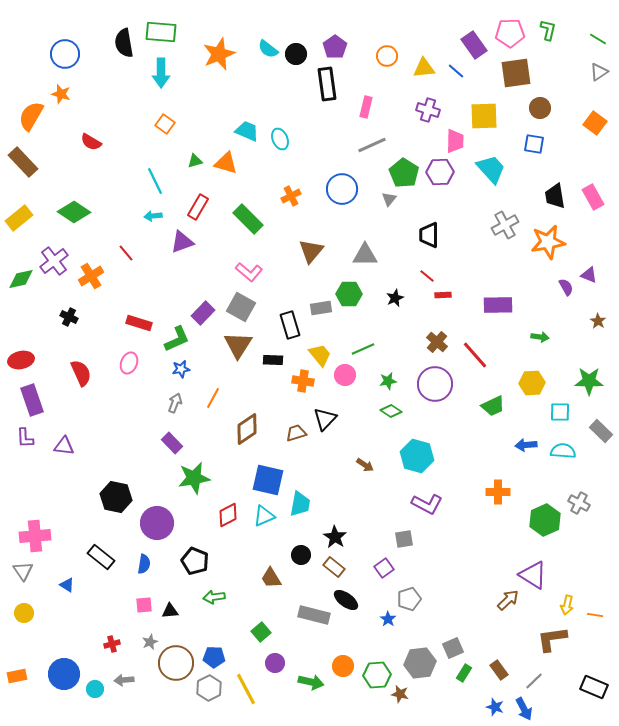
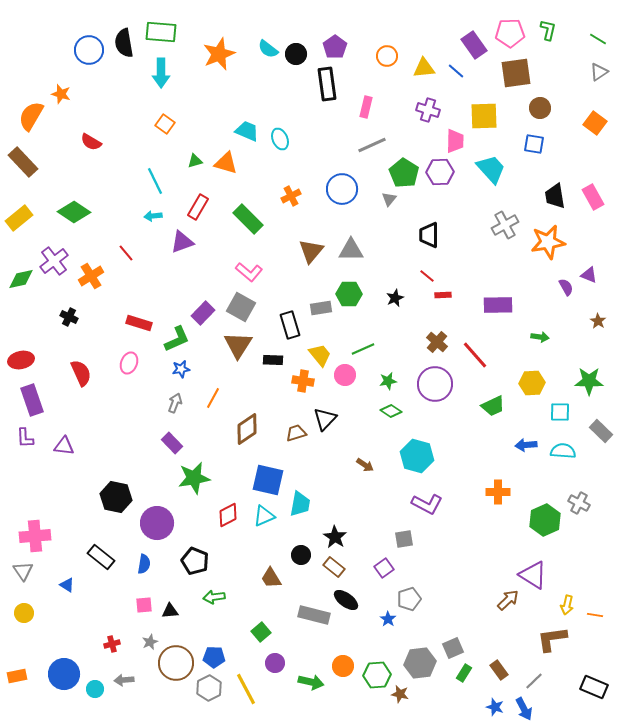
blue circle at (65, 54): moved 24 px right, 4 px up
gray triangle at (365, 255): moved 14 px left, 5 px up
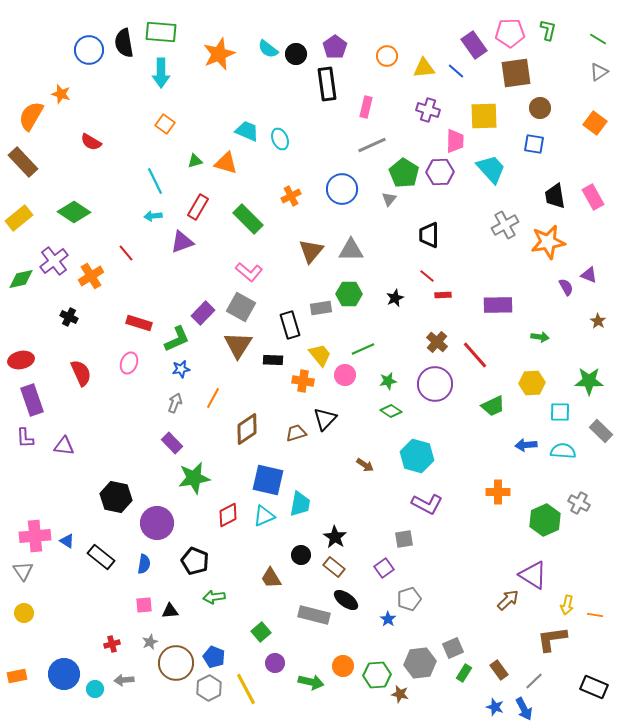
blue triangle at (67, 585): moved 44 px up
blue pentagon at (214, 657): rotated 20 degrees clockwise
